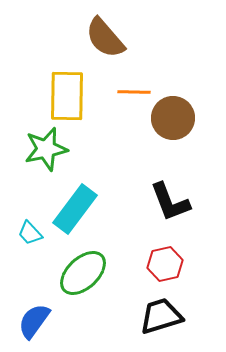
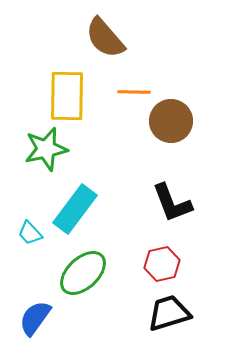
brown circle: moved 2 px left, 3 px down
black L-shape: moved 2 px right, 1 px down
red hexagon: moved 3 px left
black trapezoid: moved 8 px right, 3 px up
blue semicircle: moved 1 px right, 3 px up
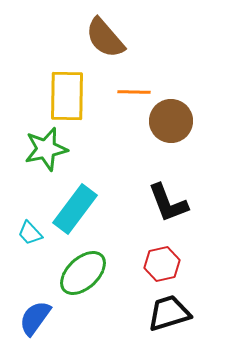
black L-shape: moved 4 px left
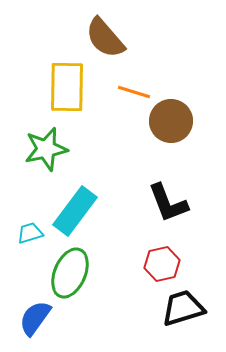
orange line: rotated 16 degrees clockwise
yellow rectangle: moved 9 px up
cyan rectangle: moved 2 px down
cyan trapezoid: rotated 116 degrees clockwise
green ellipse: moved 13 px left; rotated 24 degrees counterclockwise
black trapezoid: moved 14 px right, 5 px up
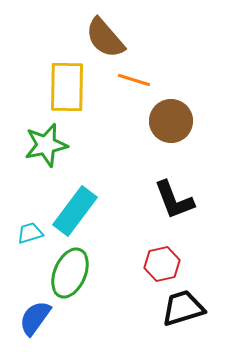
orange line: moved 12 px up
green star: moved 4 px up
black L-shape: moved 6 px right, 3 px up
